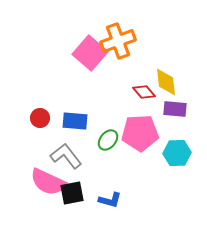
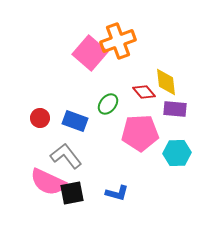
blue rectangle: rotated 15 degrees clockwise
green ellipse: moved 36 px up
blue L-shape: moved 7 px right, 7 px up
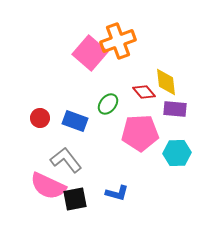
gray L-shape: moved 4 px down
pink semicircle: moved 4 px down
black square: moved 3 px right, 6 px down
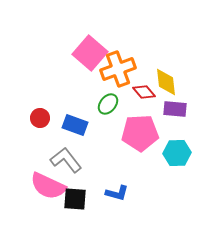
orange cross: moved 28 px down
blue rectangle: moved 4 px down
black square: rotated 15 degrees clockwise
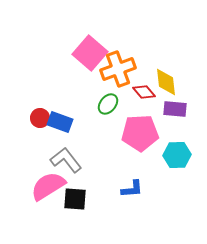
blue rectangle: moved 15 px left, 3 px up
cyan hexagon: moved 2 px down
pink semicircle: rotated 123 degrees clockwise
blue L-shape: moved 15 px right, 4 px up; rotated 20 degrees counterclockwise
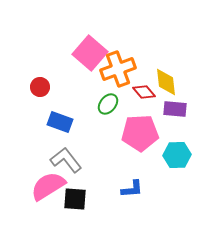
red circle: moved 31 px up
